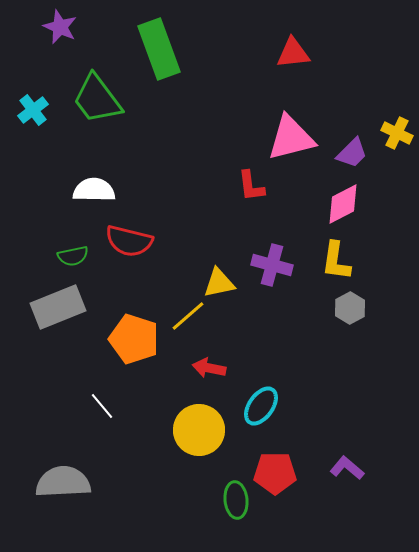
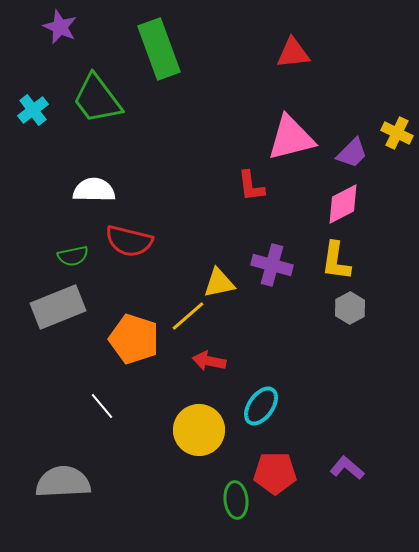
red arrow: moved 7 px up
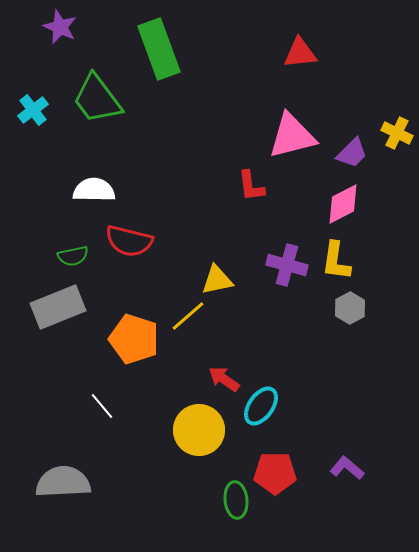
red triangle: moved 7 px right
pink triangle: moved 1 px right, 2 px up
purple cross: moved 15 px right
yellow triangle: moved 2 px left, 3 px up
red arrow: moved 15 px right, 18 px down; rotated 24 degrees clockwise
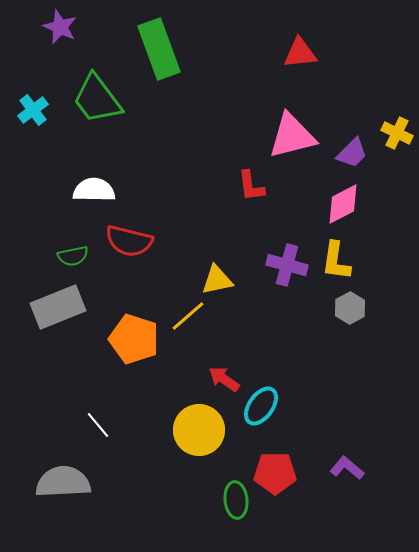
white line: moved 4 px left, 19 px down
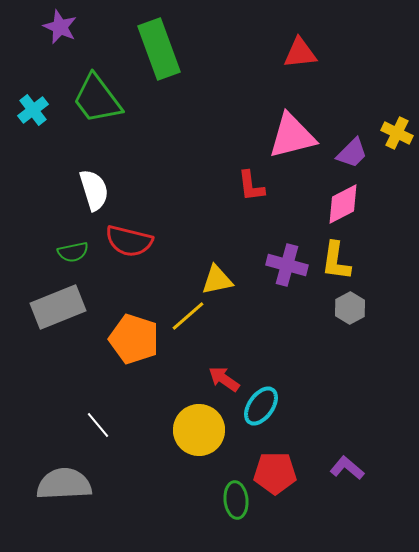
white semicircle: rotated 72 degrees clockwise
green semicircle: moved 4 px up
gray semicircle: moved 1 px right, 2 px down
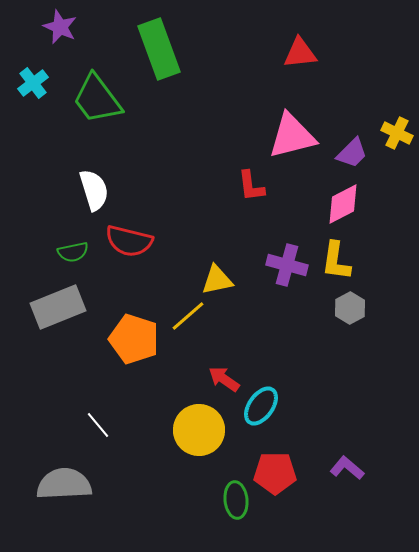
cyan cross: moved 27 px up
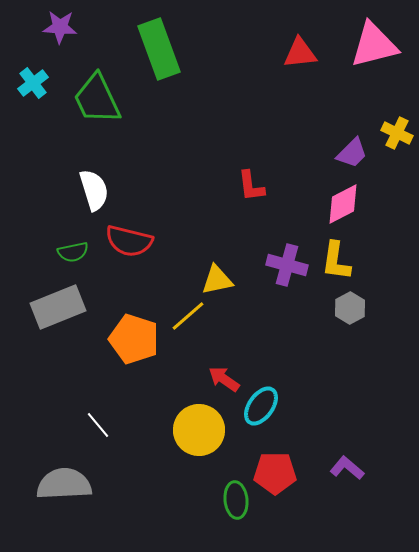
purple star: rotated 20 degrees counterclockwise
green trapezoid: rotated 12 degrees clockwise
pink triangle: moved 82 px right, 91 px up
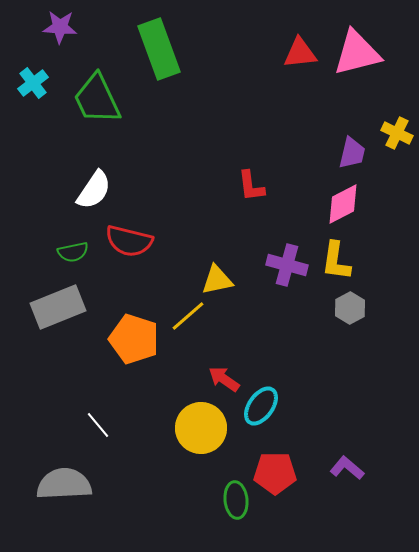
pink triangle: moved 17 px left, 8 px down
purple trapezoid: rotated 32 degrees counterclockwise
white semicircle: rotated 51 degrees clockwise
yellow circle: moved 2 px right, 2 px up
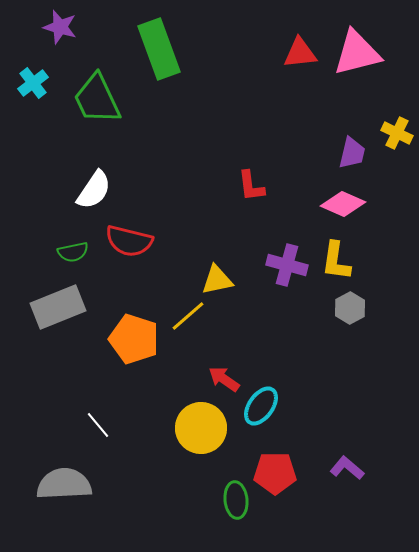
purple star: rotated 12 degrees clockwise
pink diamond: rotated 51 degrees clockwise
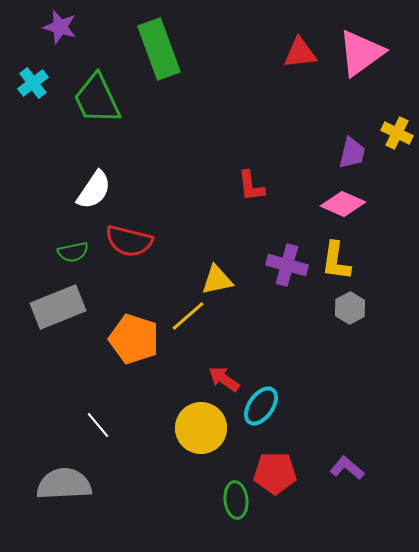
pink triangle: moved 4 px right; rotated 22 degrees counterclockwise
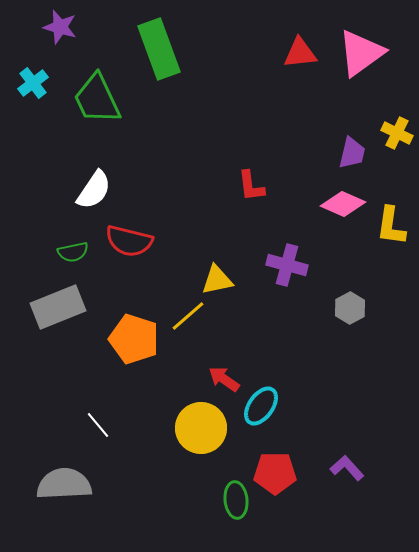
yellow L-shape: moved 55 px right, 35 px up
purple L-shape: rotated 8 degrees clockwise
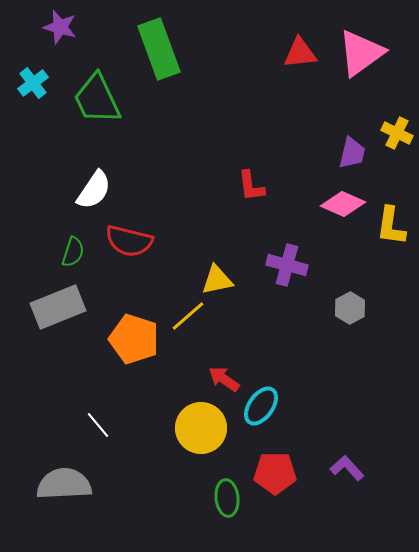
green semicircle: rotated 60 degrees counterclockwise
green ellipse: moved 9 px left, 2 px up
